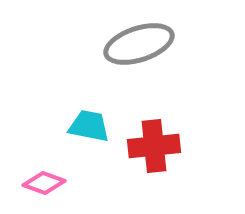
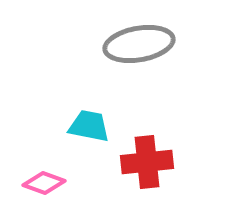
gray ellipse: rotated 8 degrees clockwise
red cross: moved 7 px left, 16 px down
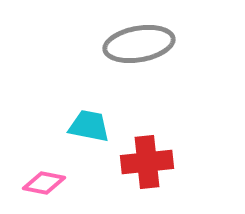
pink diamond: rotated 9 degrees counterclockwise
